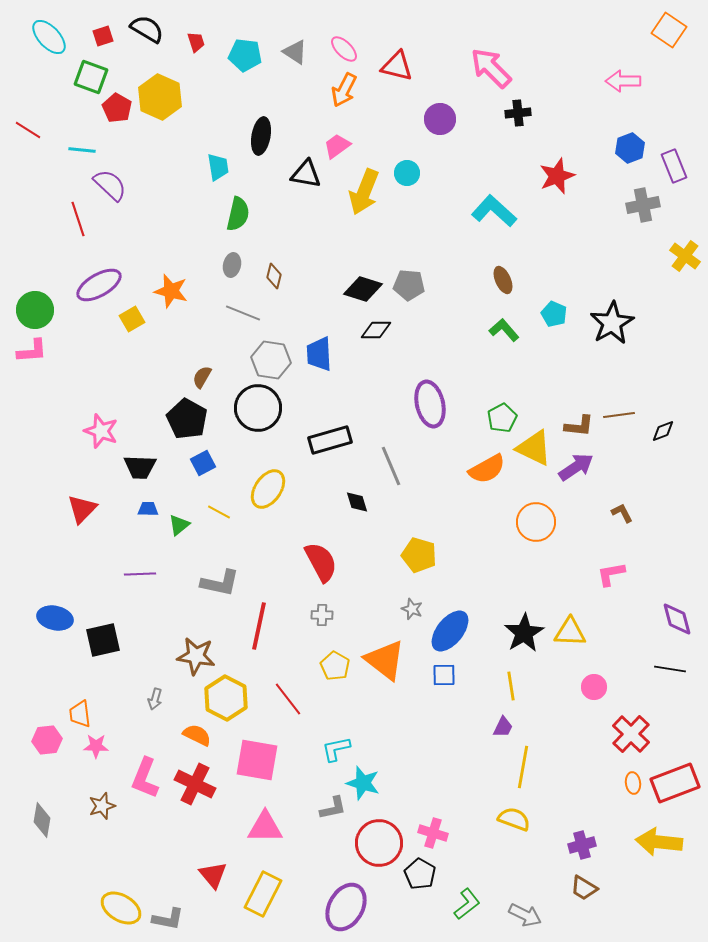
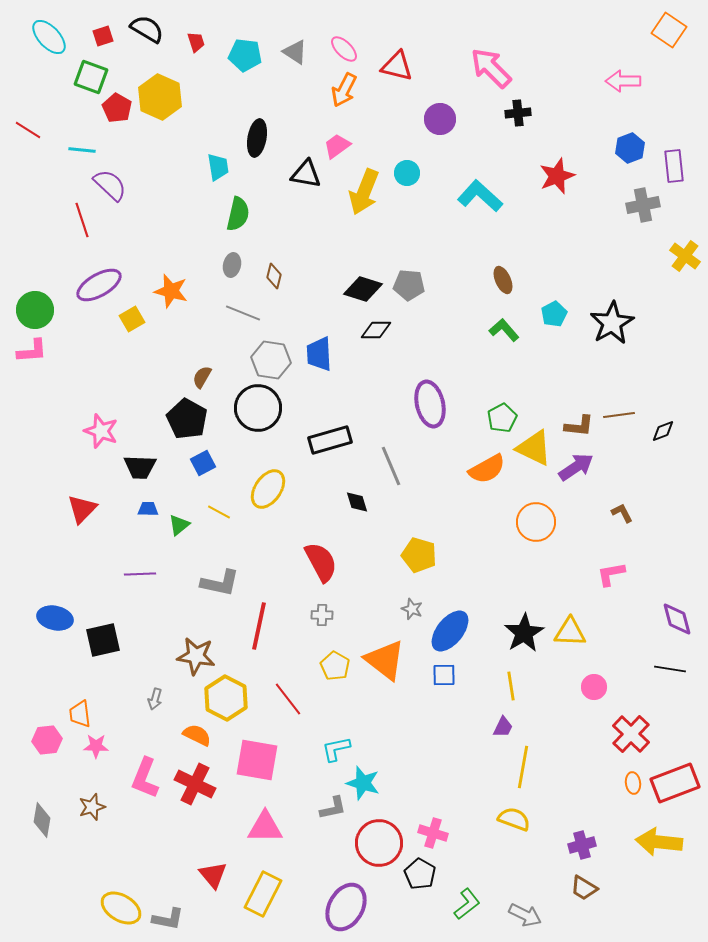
black ellipse at (261, 136): moved 4 px left, 2 px down
purple rectangle at (674, 166): rotated 16 degrees clockwise
cyan L-shape at (494, 211): moved 14 px left, 15 px up
red line at (78, 219): moved 4 px right, 1 px down
cyan pentagon at (554, 314): rotated 20 degrees clockwise
brown star at (102, 806): moved 10 px left, 1 px down
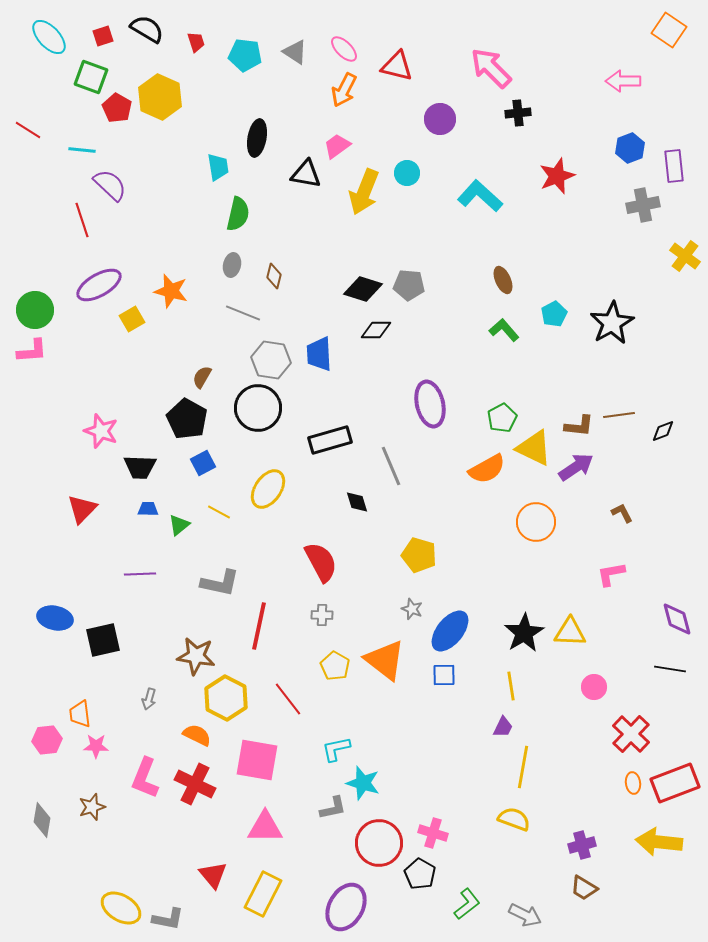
gray arrow at (155, 699): moved 6 px left
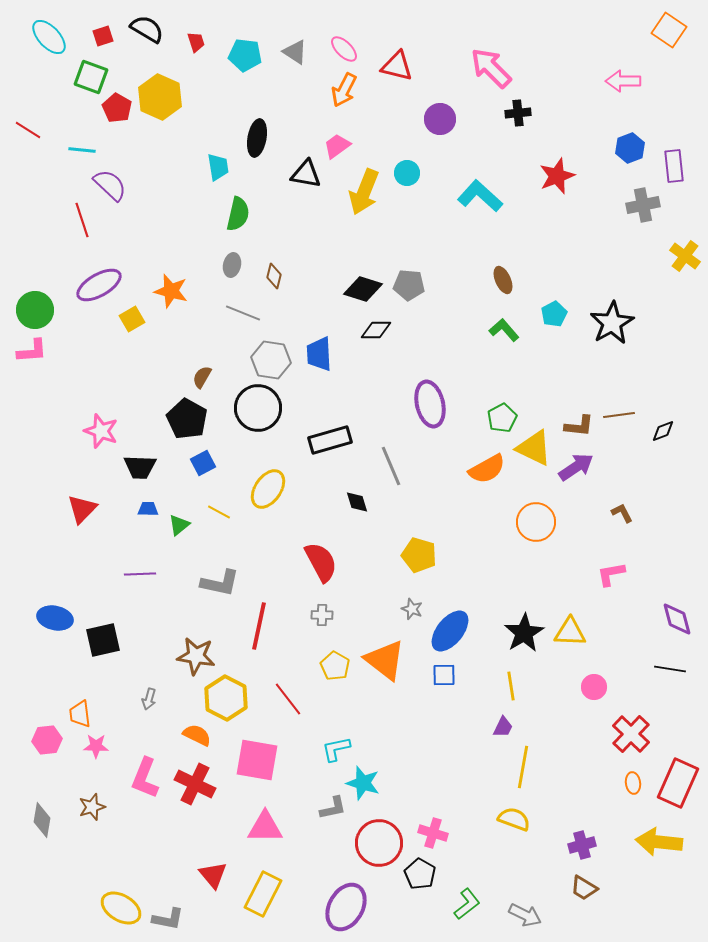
red rectangle at (675, 783): moved 3 px right; rotated 45 degrees counterclockwise
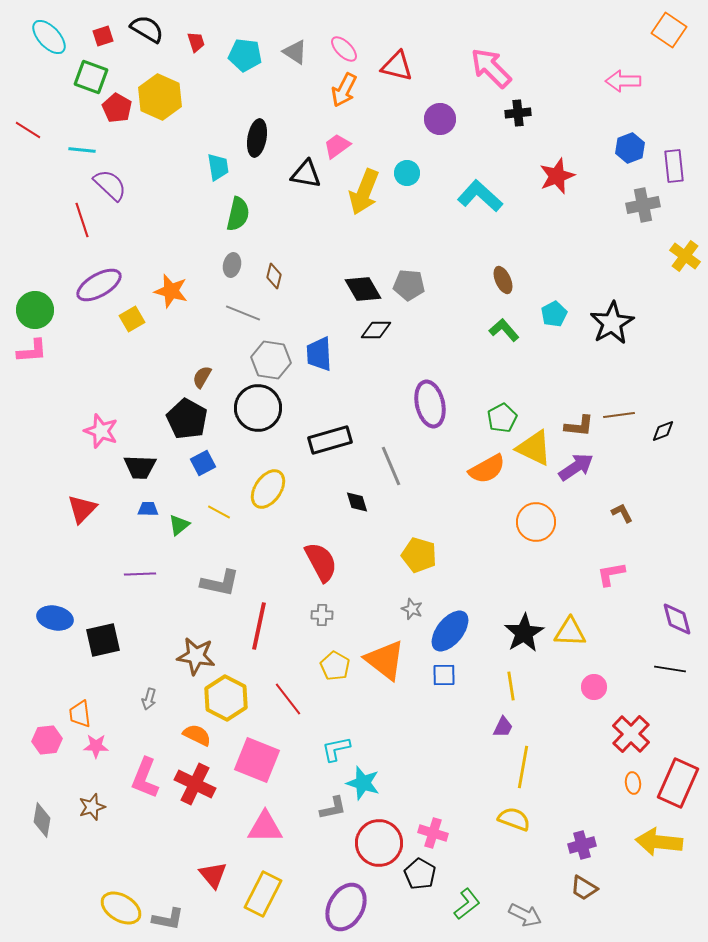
black diamond at (363, 289): rotated 42 degrees clockwise
pink square at (257, 760): rotated 12 degrees clockwise
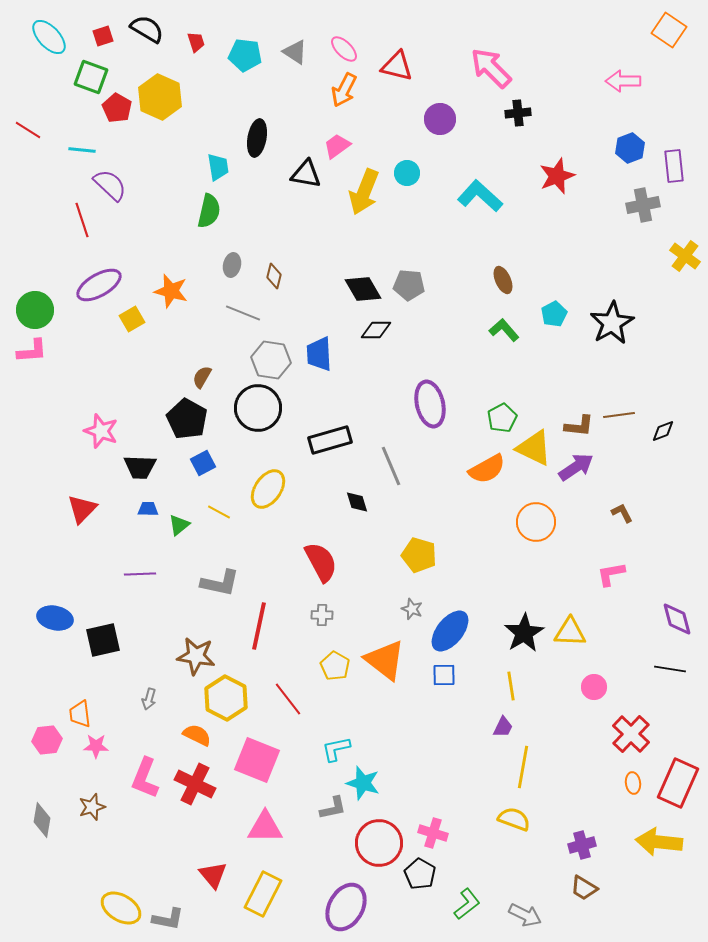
green semicircle at (238, 214): moved 29 px left, 3 px up
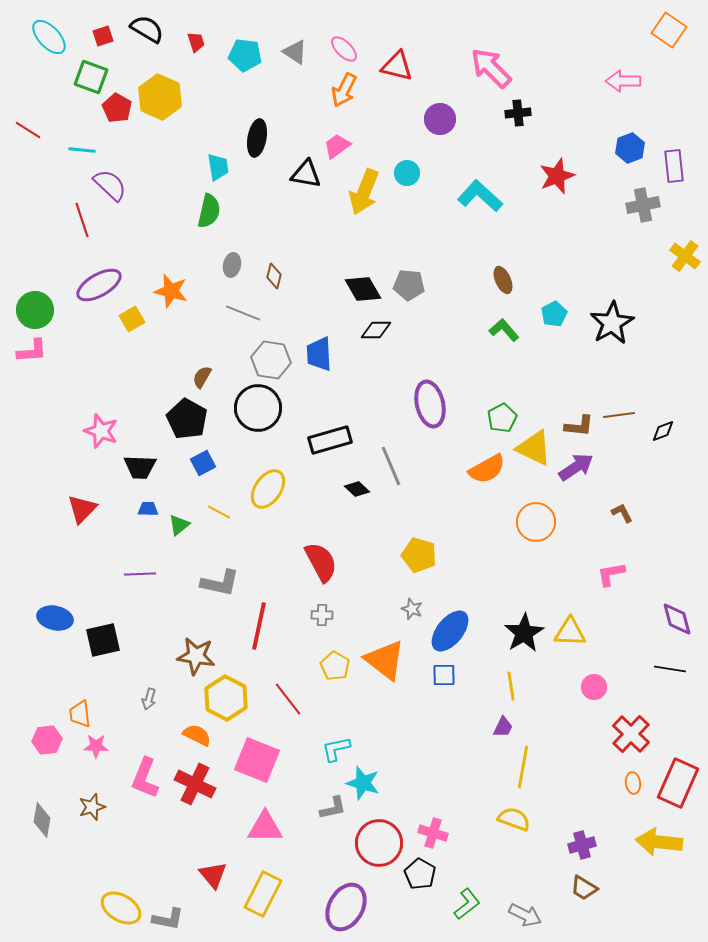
black diamond at (357, 502): moved 13 px up; rotated 30 degrees counterclockwise
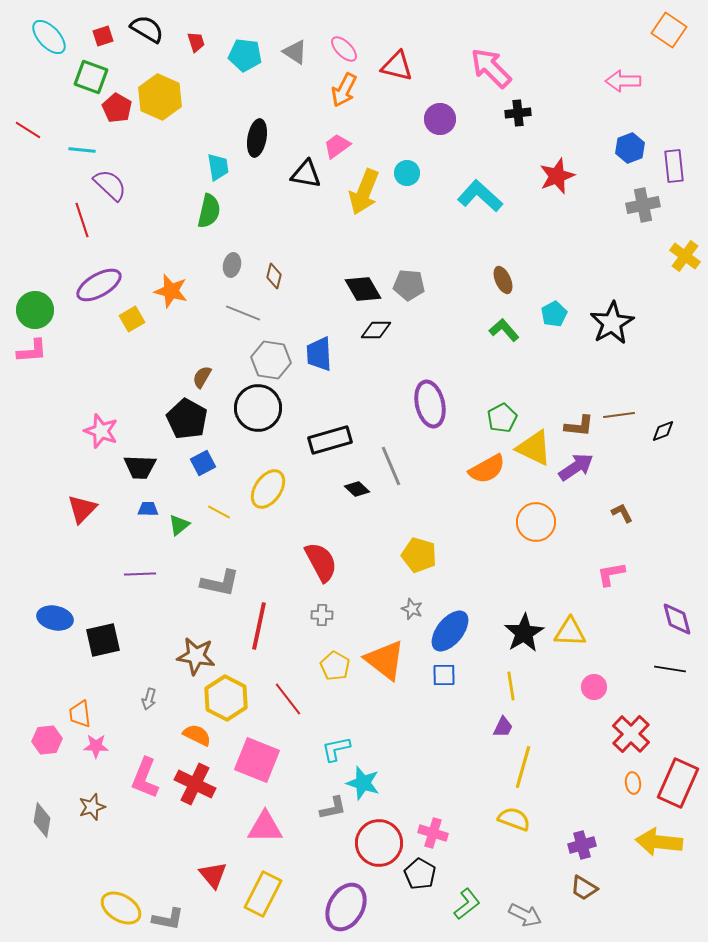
yellow line at (523, 767): rotated 6 degrees clockwise
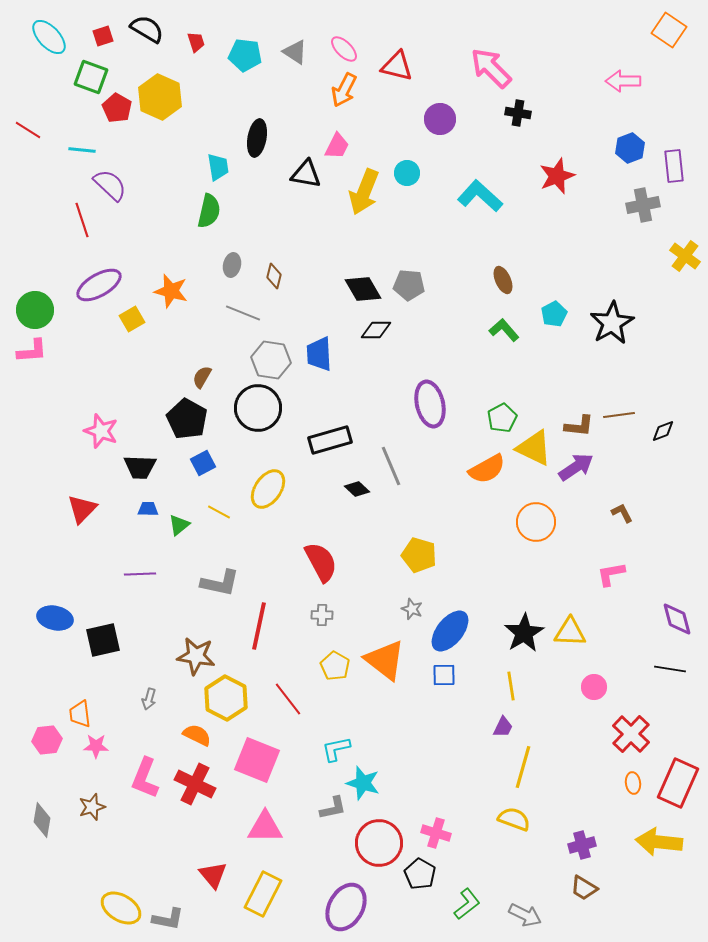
black cross at (518, 113): rotated 15 degrees clockwise
pink trapezoid at (337, 146): rotated 152 degrees clockwise
pink cross at (433, 833): moved 3 px right
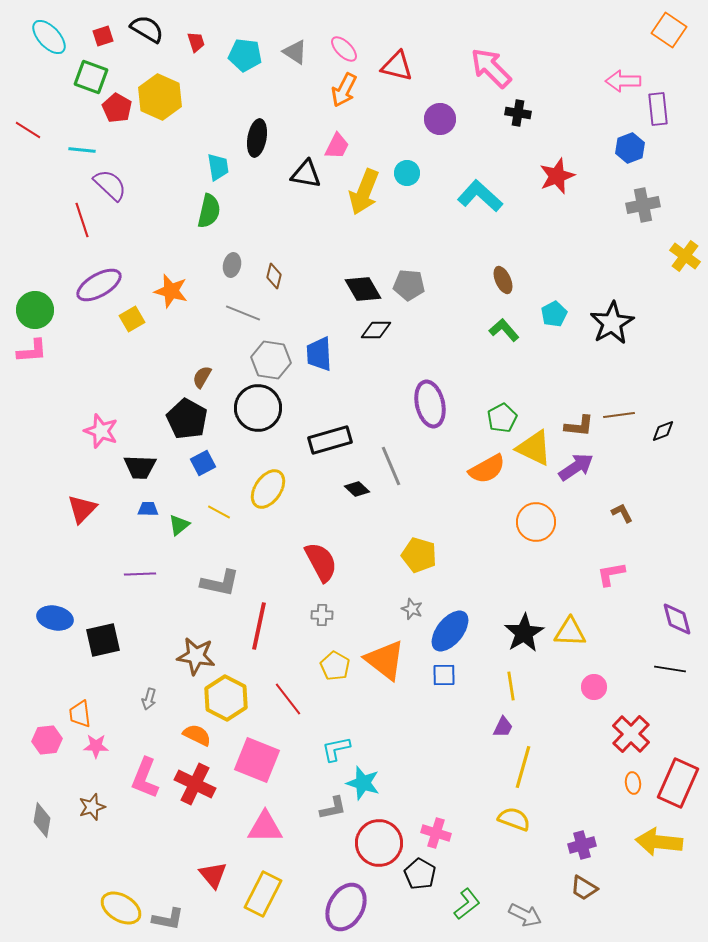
purple rectangle at (674, 166): moved 16 px left, 57 px up
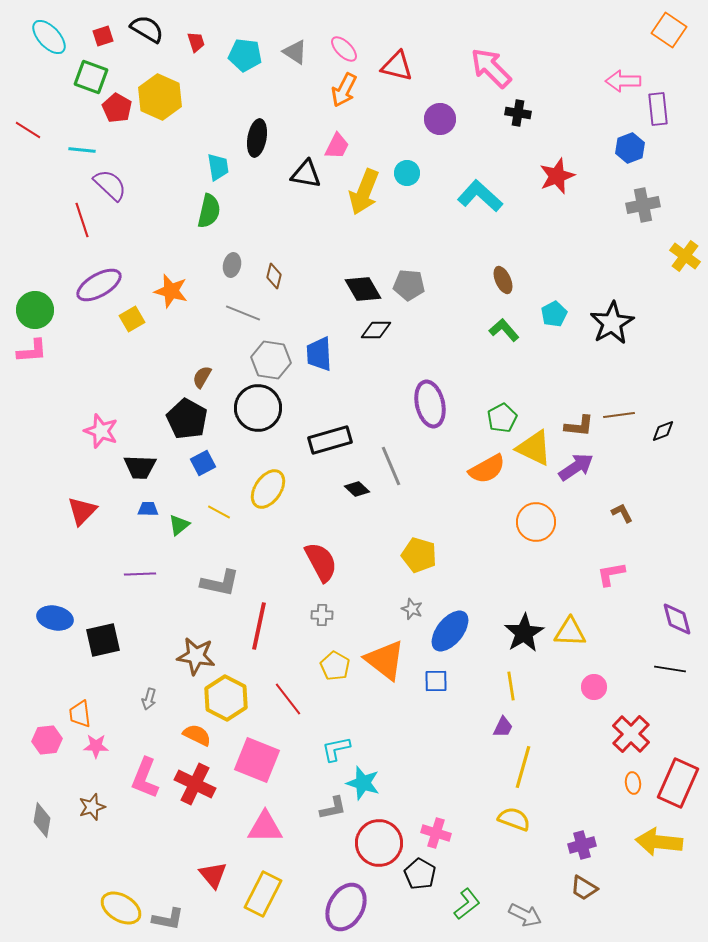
red triangle at (82, 509): moved 2 px down
blue square at (444, 675): moved 8 px left, 6 px down
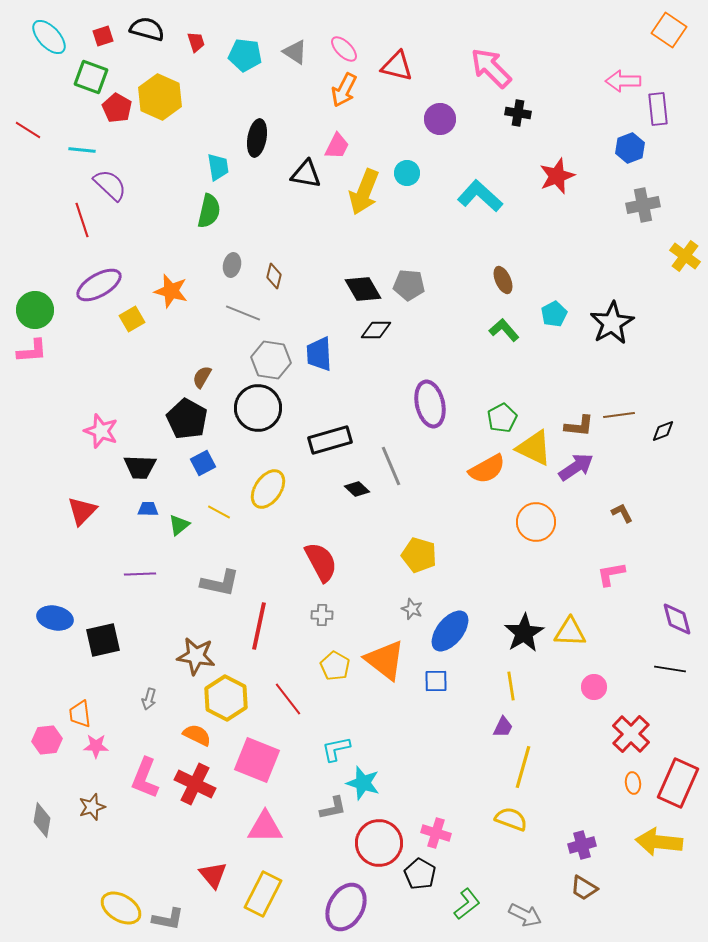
black semicircle at (147, 29): rotated 16 degrees counterclockwise
yellow semicircle at (514, 819): moved 3 px left
